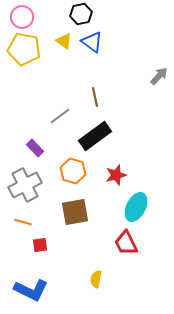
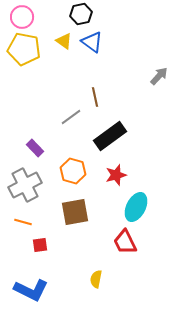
gray line: moved 11 px right, 1 px down
black rectangle: moved 15 px right
red trapezoid: moved 1 px left, 1 px up
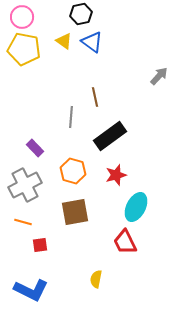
gray line: rotated 50 degrees counterclockwise
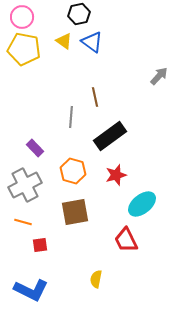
black hexagon: moved 2 px left
cyan ellipse: moved 6 px right, 3 px up; rotated 24 degrees clockwise
red trapezoid: moved 1 px right, 2 px up
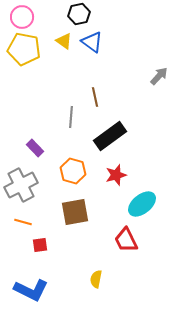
gray cross: moved 4 px left
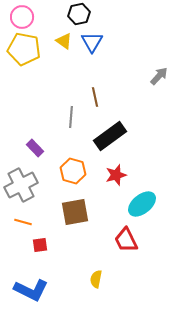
blue triangle: rotated 25 degrees clockwise
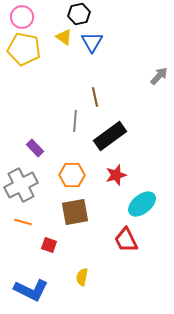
yellow triangle: moved 4 px up
gray line: moved 4 px right, 4 px down
orange hexagon: moved 1 px left, 4 px down; rotated 15 degrees counterclockwise
red square: moved 9 px right; rotated 28 degrees clockwise
yellow semicircle: moved 14 px left, 2 px up
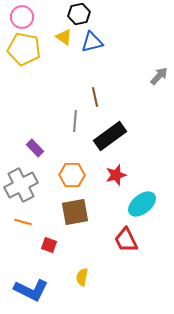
blue triangle: rotated 45 degrees clockwise
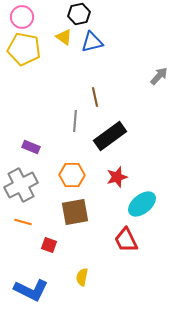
purple rectangle: moved 4 px left, 1 px up; rotated 24 degrees counterclockwise
red star: moved 1 px right, 2 px down
